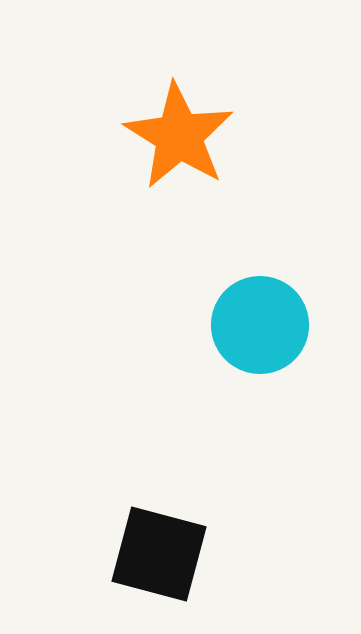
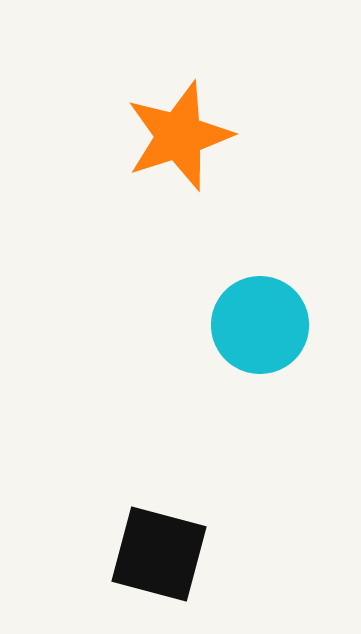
orange star: rotated 22 degrees clockwise
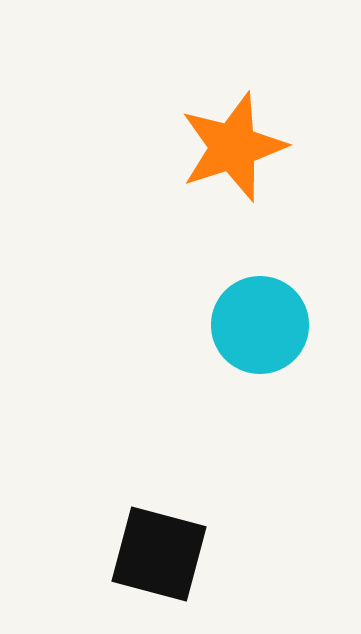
orange star: moved 54 px right, 11 px down
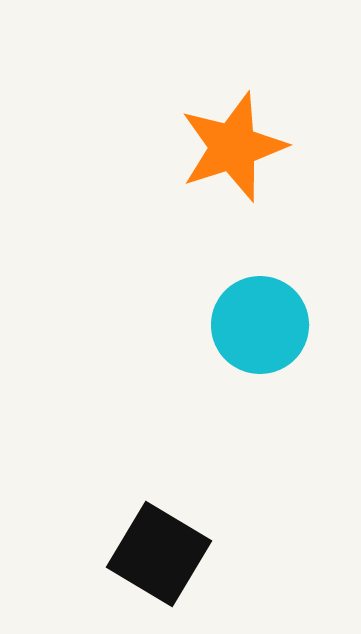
black square: rotated 16 degrees clockwise
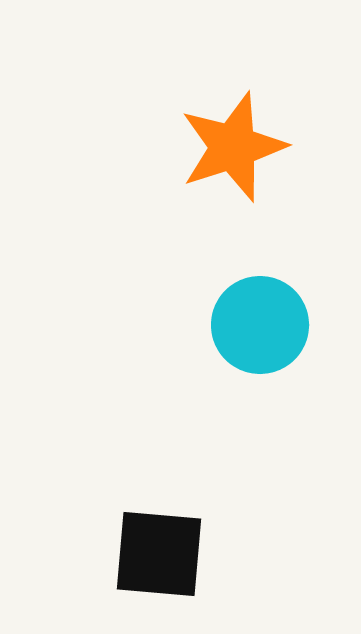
black square: rotated 26 degrees counterclockwise
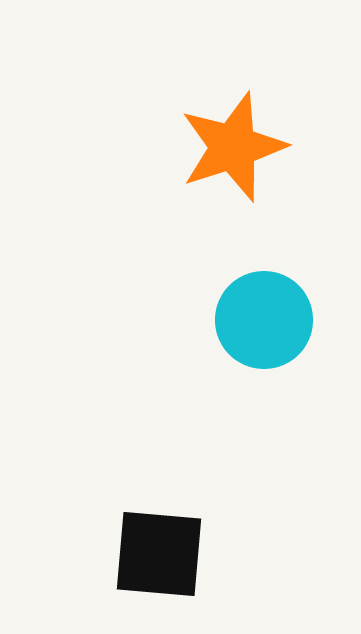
cyan circle: moved 4 px right, 5 px up
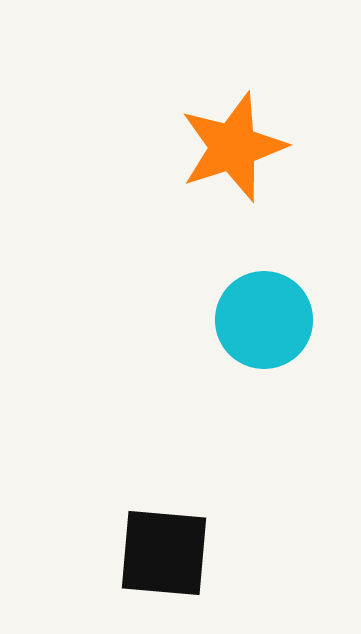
black square: moved 5 px right, 1 px up
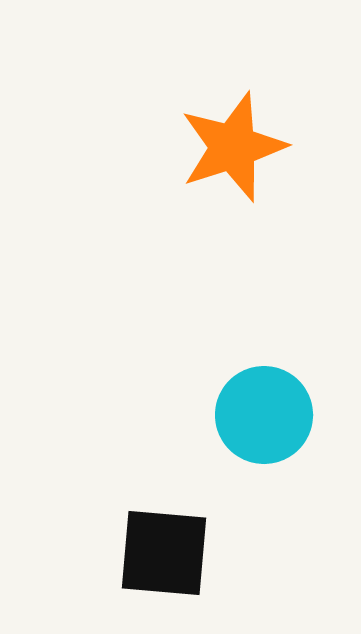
cyan circle: moved 95 px down
